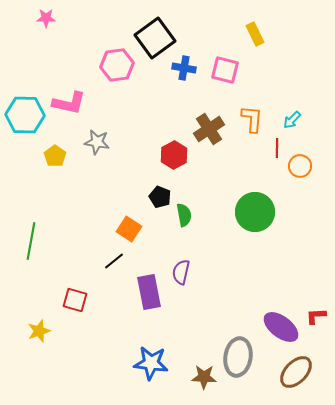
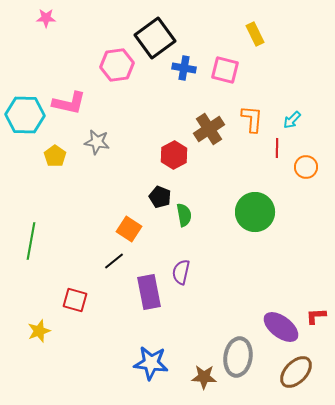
orange circle: moved 6 px right, 1 px down
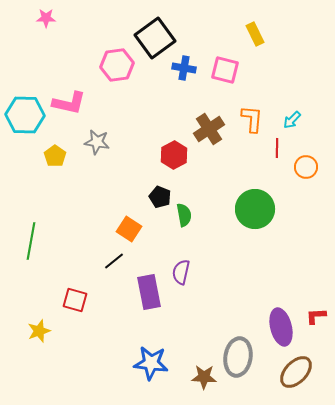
green circle: moved 3 px up
purple ellipse: rotated 39 degrees clockwise
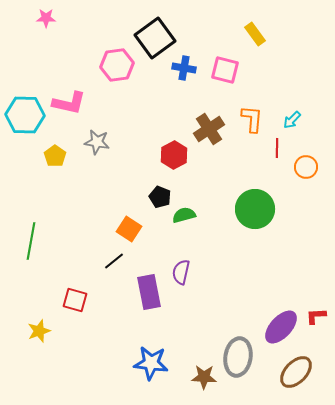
yellow rectangle: rotated 10 degrees counterclockwise
green semicircle: rotated 95 degrees counterclockwise
purple ellipse: rotated 57 degrees clockwise
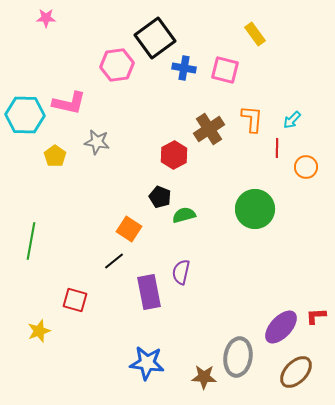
blue star: moved 4 px left
